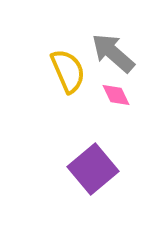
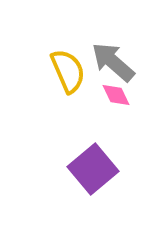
gray arrow: moved 9 px down
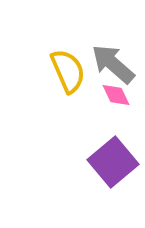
gray arrow: moved 2 px down
purple square: moved 20 px right, 7 px up
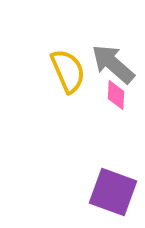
pink diamond: rotated 28 degrees clockwise
purple square: moved 30 px down; rotated 30 degrees counterclockwise
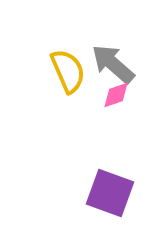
pink diamond: rotated 68 degrees clockwise
purple square: moved 3 px left, 1 px down
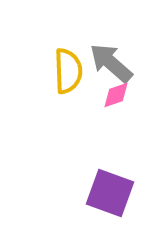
gray arrow: moved 2 px left, 1 px up
yellow semicircle: rotated 21 degrees clockwise
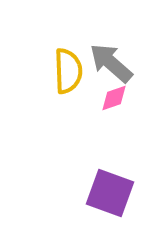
pink diamond: moved 2 px left, 3 px down
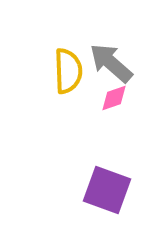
purple square: moved 3 px left, 3 px up
